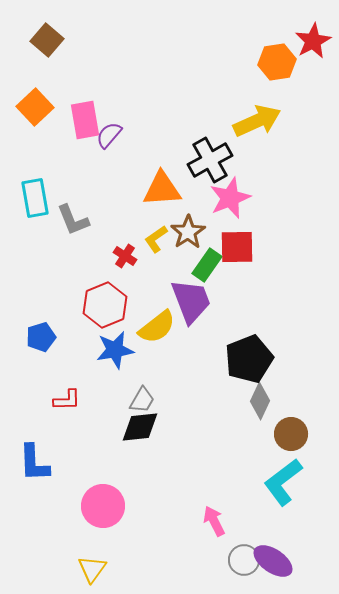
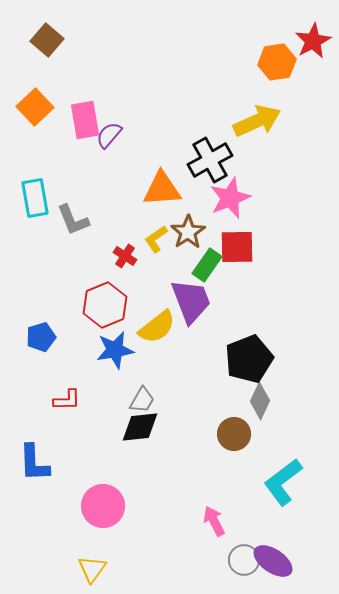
brown circle: moved 57 px left
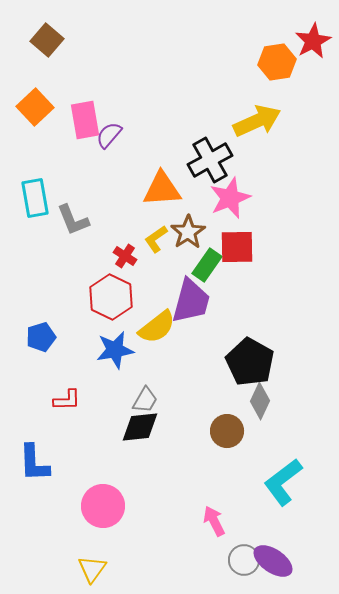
purple trapezoid: rotated 36 degrees clockwise
red hexagon: moved 6 px right, 8 px up; rotated 12 degrees counterclockwise
black pentagon: moved 1 px right, 3 px down; rotated 21 degrees counterclockwise
gray trapezoid: moved 3 px right
brown circle: moved 7 px left, 3 px up
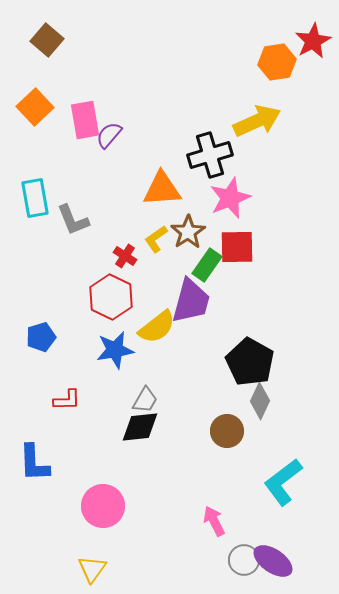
black cross: moved 5 px up; rotated 12 degrees clockwise
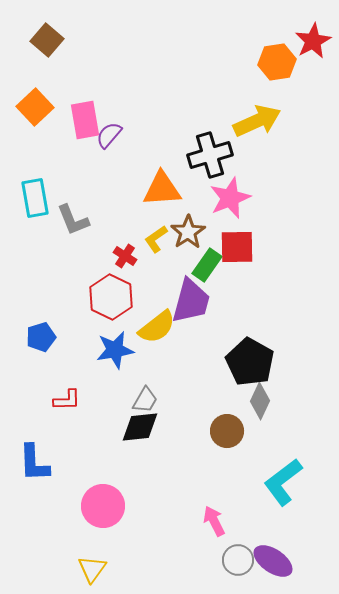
gray circle: moved 6 px left
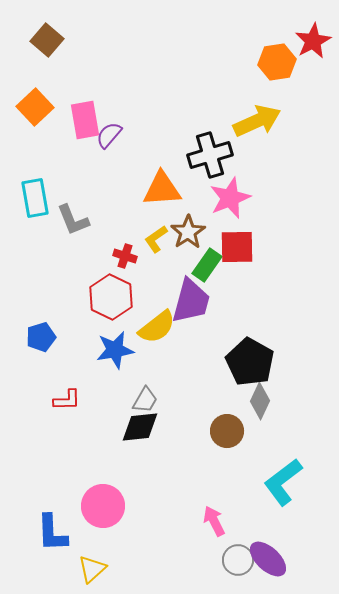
red cross: rotated 15 degrees counterclockwise
blue L-shape: moved 18 px right, 70 px down
purple ellipse: moved 5 px left, 2 px up; rotated 9 degrees clockwise
yellow triangle: rotated 12 degrees clockwise
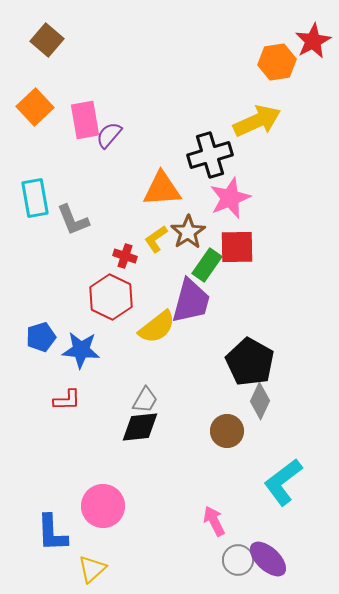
blue star: moved 34 px left; rotated 15 degrees clockwise
